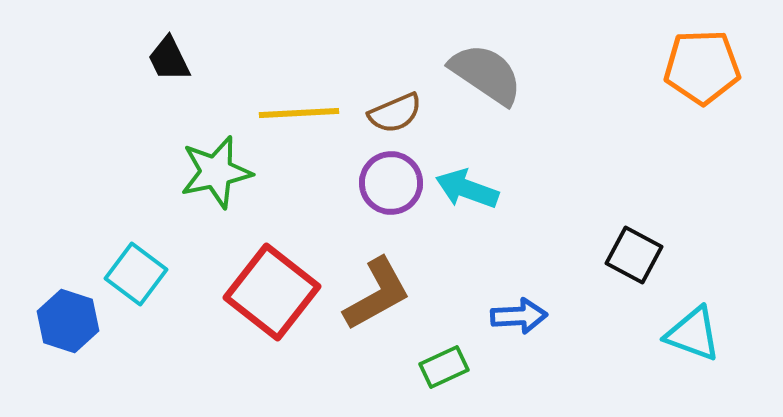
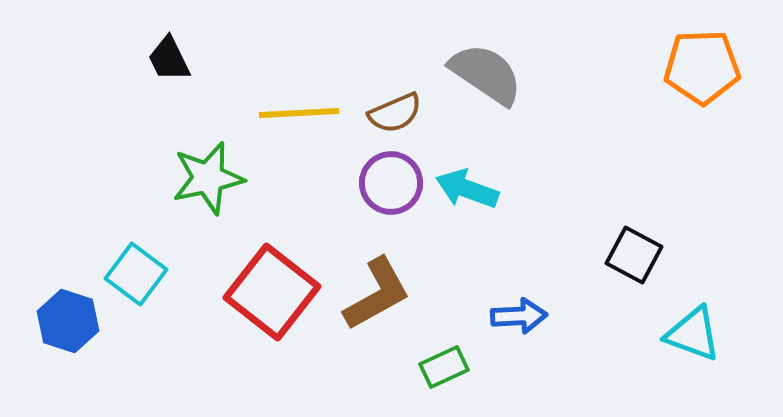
green star: moved 8 px left, 6 px down
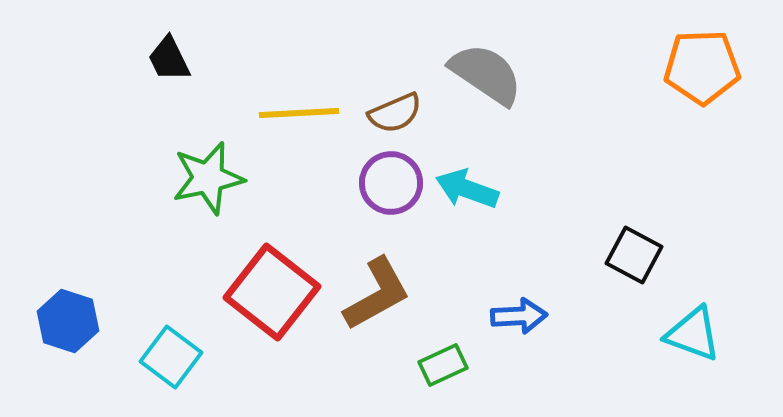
cyan square: moved 35 px right, 83 px down
green rectangle: moved 1 px left, 2 px up
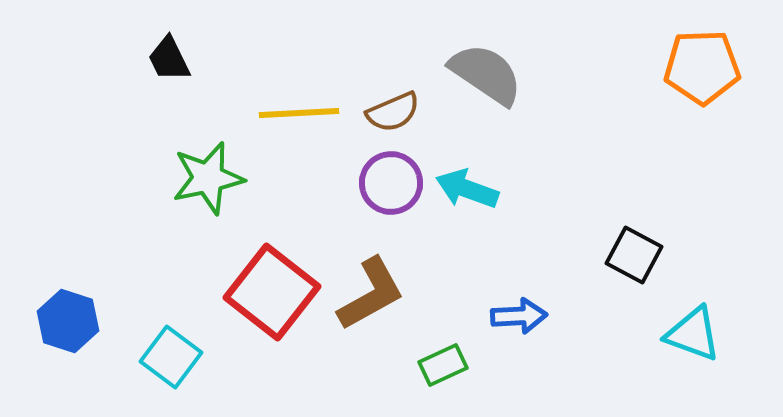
brown semicircle: moved 2 px left, 1 px up
brown L-shape: moved 6 px left
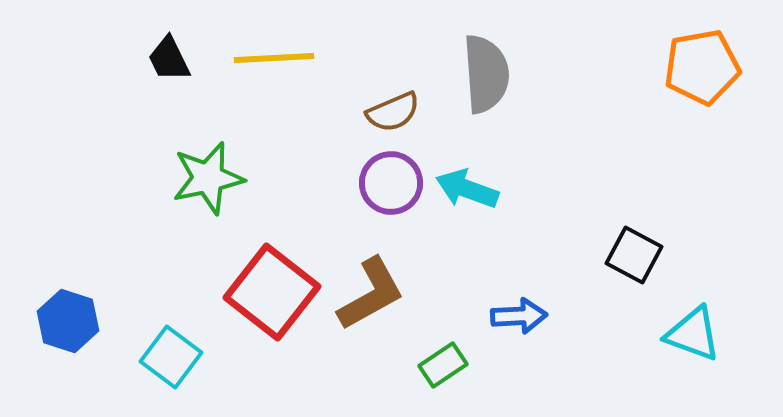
orange pentagon: rotated 8 degrees counterclockwise
gray semicircle: rotated 52 degrees clockwise
yellow line: moved 25 px left, 55 px up
green rectangle: rotated 9 degrees counterclockwise
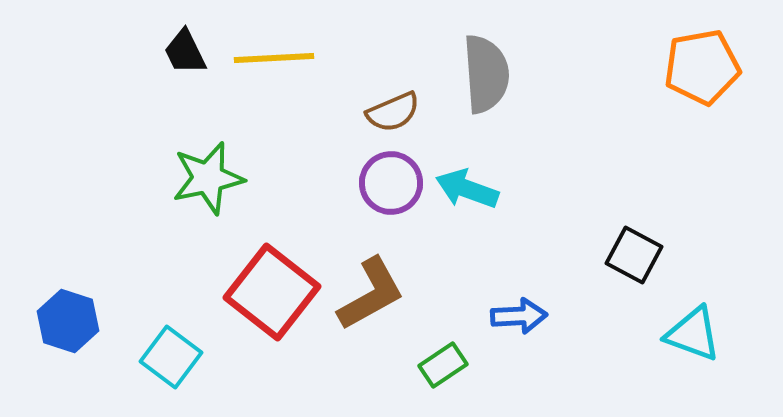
black trapezoid: moved 16 px right, 7 px up
